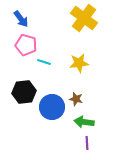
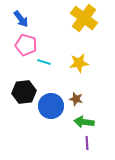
blue circle: moved 1 px left, 1 px up
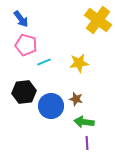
yellow cross: moved 14 px right, 2 px down
cyan line: rotated 40 degrees counterclockwise
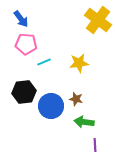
pink pentagon: moved 1 px up; rotated 10 degrees counterclockwise
purple line: moved 8 px right, 2 px down
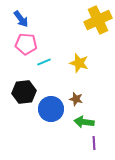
yellow cross: rotated 28 degrees clockwise
yellow star: rotated 24 degrees clockwise
blue circle: moved 3 px down
purple line: moved 1 px left, 2 px up
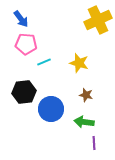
brown star: moved 10 px right, 4 px up
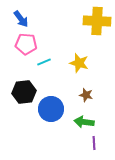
yellow cross: moved 1 px left, 1 px down; rotated 28 degrees clockwise
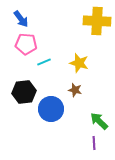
brown star: moved 11 px left, 5 px up
green arrow: moved 15 px right, 1 px up; rotated 36 degrees clockwise
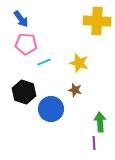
black hexagon: rotated 25 degrees clockwise
green arrow: moved 1 px right, 1 px down; rotated 42 degrees clockwise
